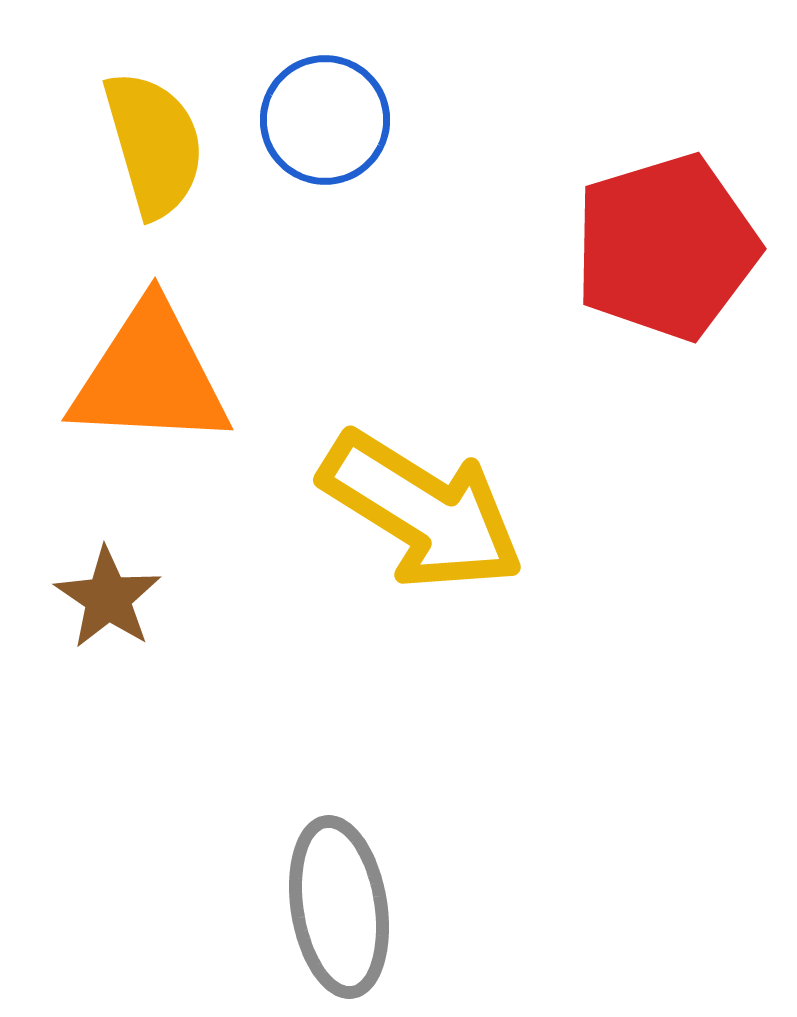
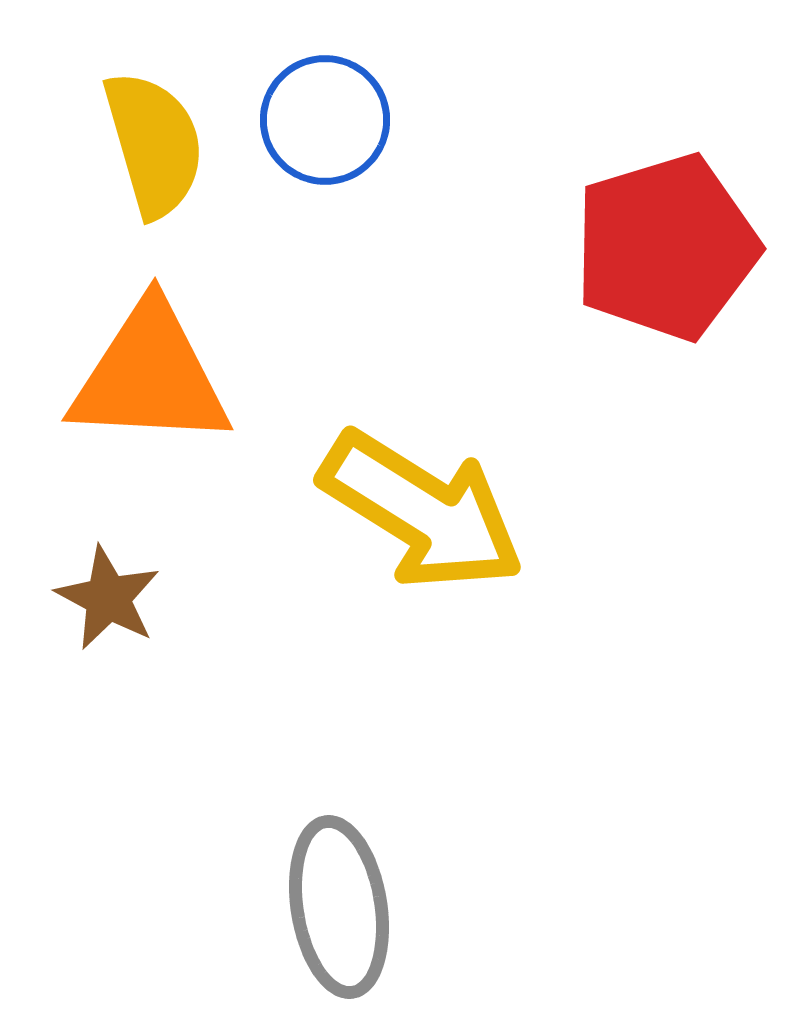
brown star: rotated 6 degrees counterclockwise
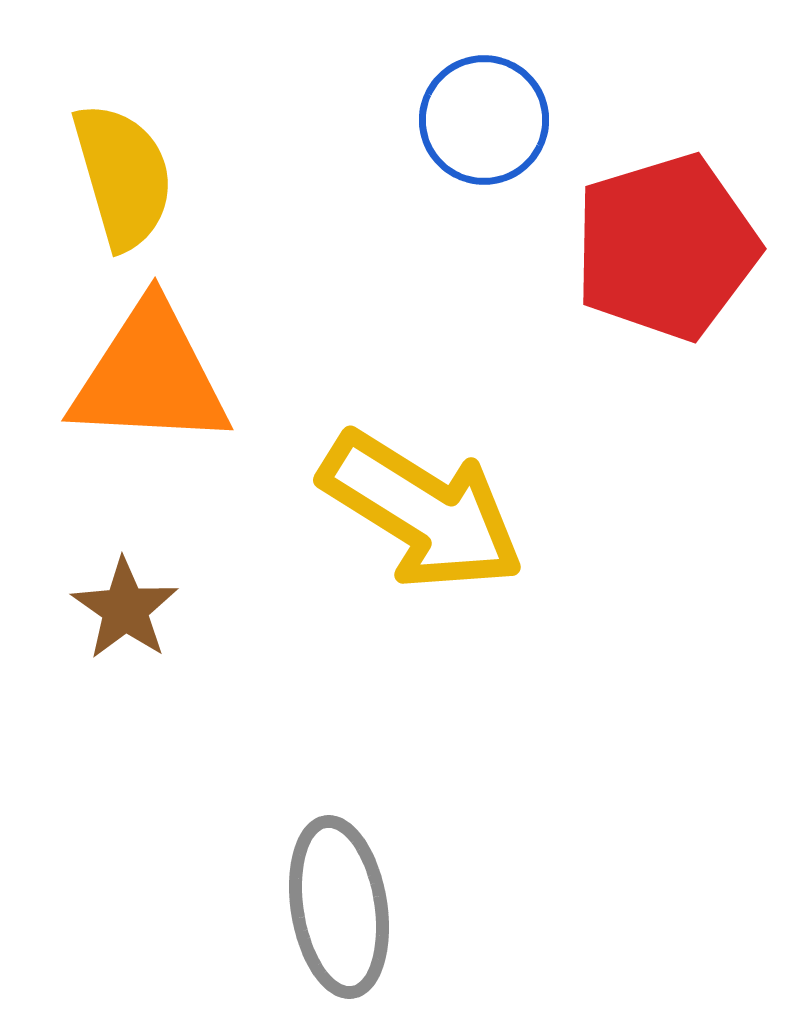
blue circle: moved 159 px right
yellow semicircle: moved 31 px left, 32 px down
brown star: moved 17 px right, 11 px down; rotated 7 degrees clockwise
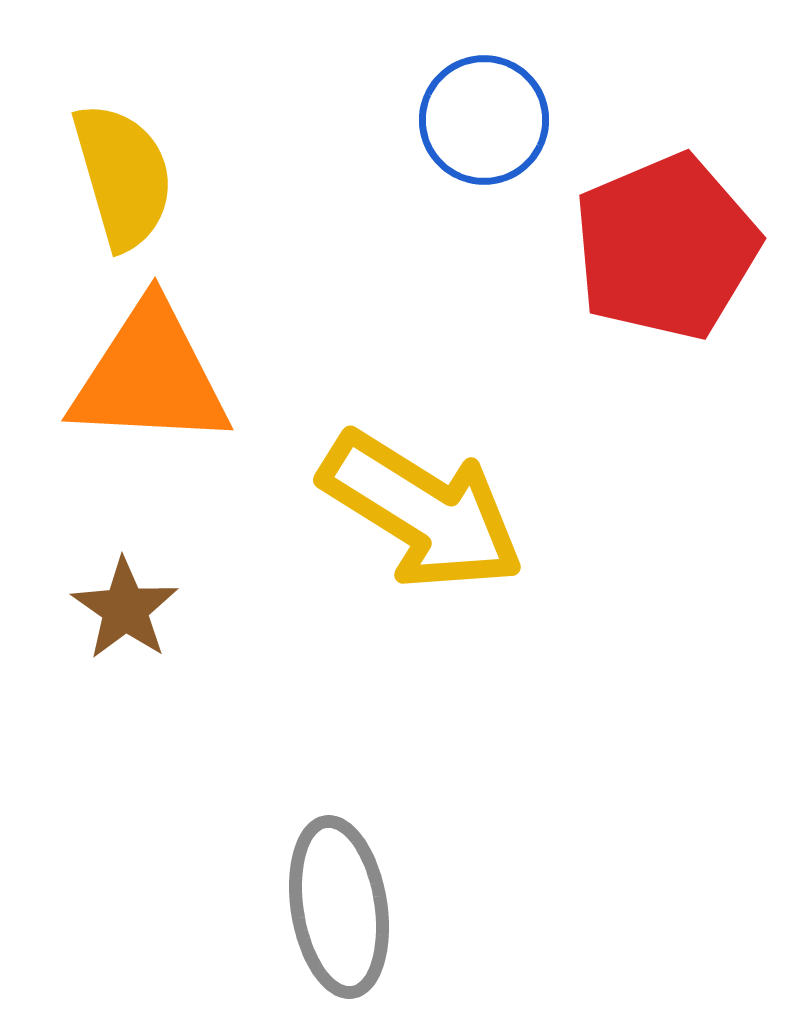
red pentagon: rotated 6 degrees counterclockwise
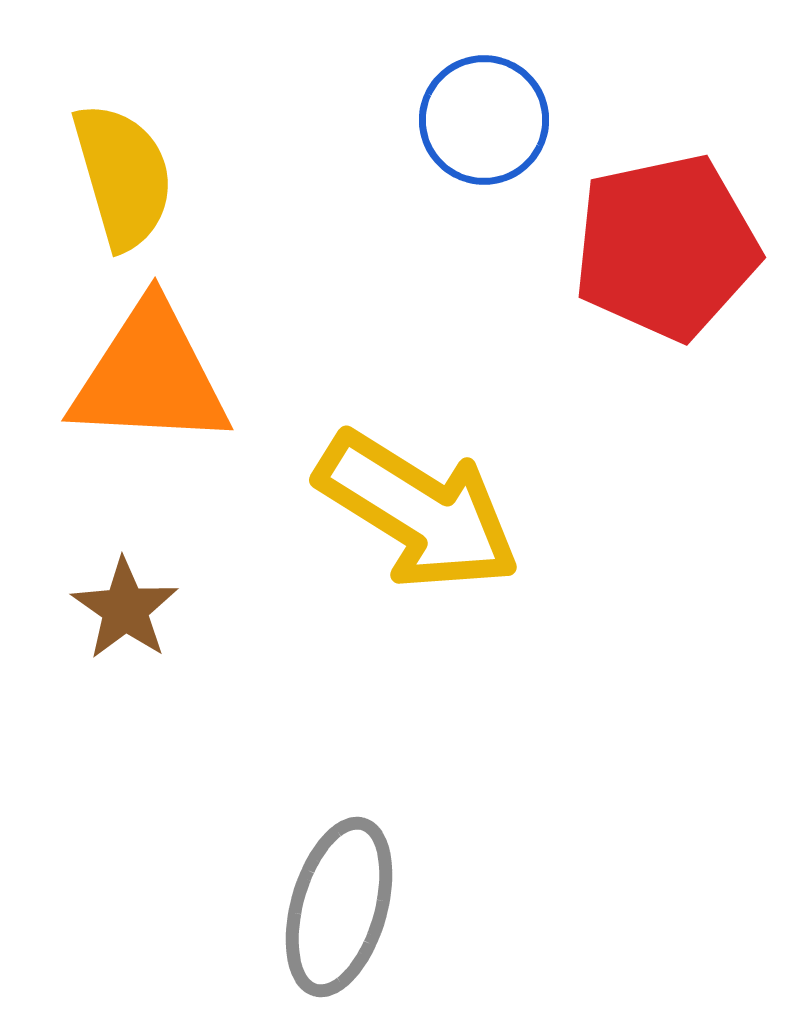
red pentagon: rotated 11 degrees clockwise
yellow arrow: moved 4 px left
gray ellipse: rotated 25 degrees clockwise
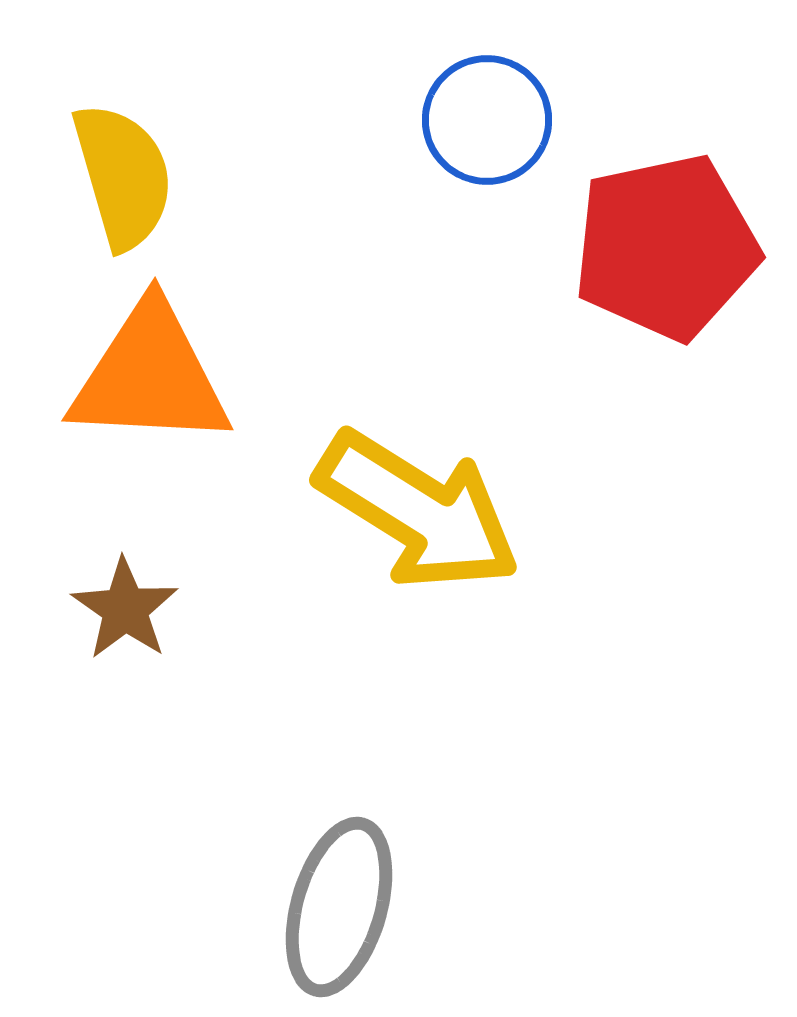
blue circle: moved 3 px right
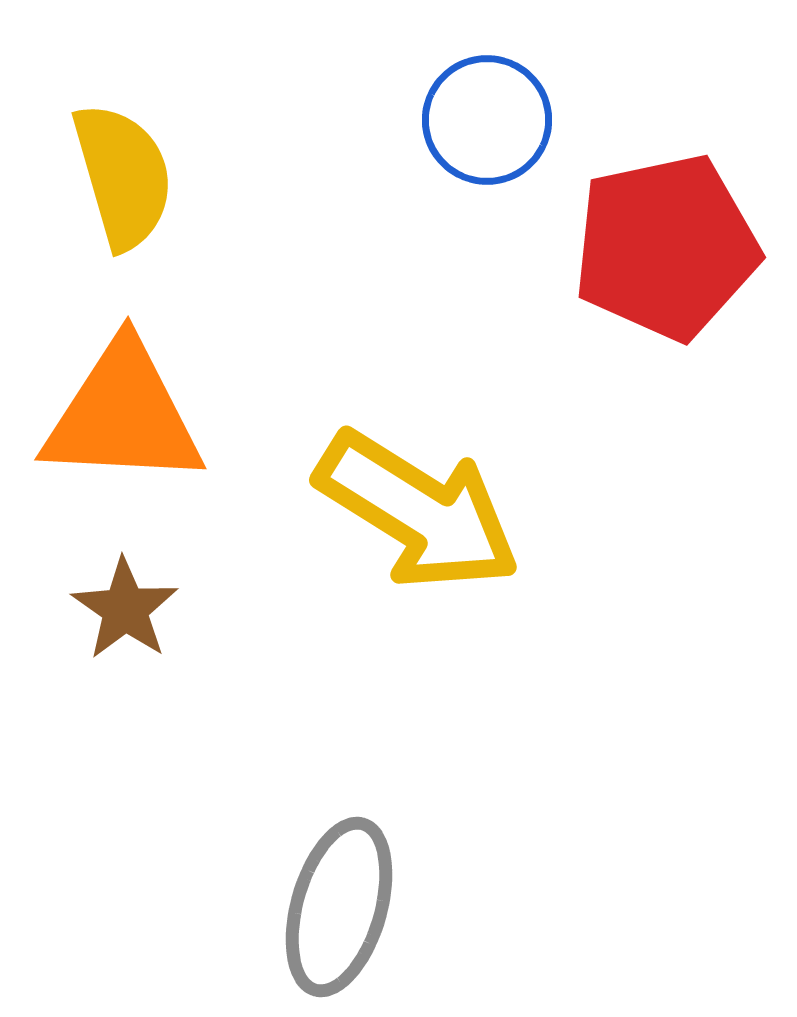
orange triangle: moved 27 px left, 39 px down
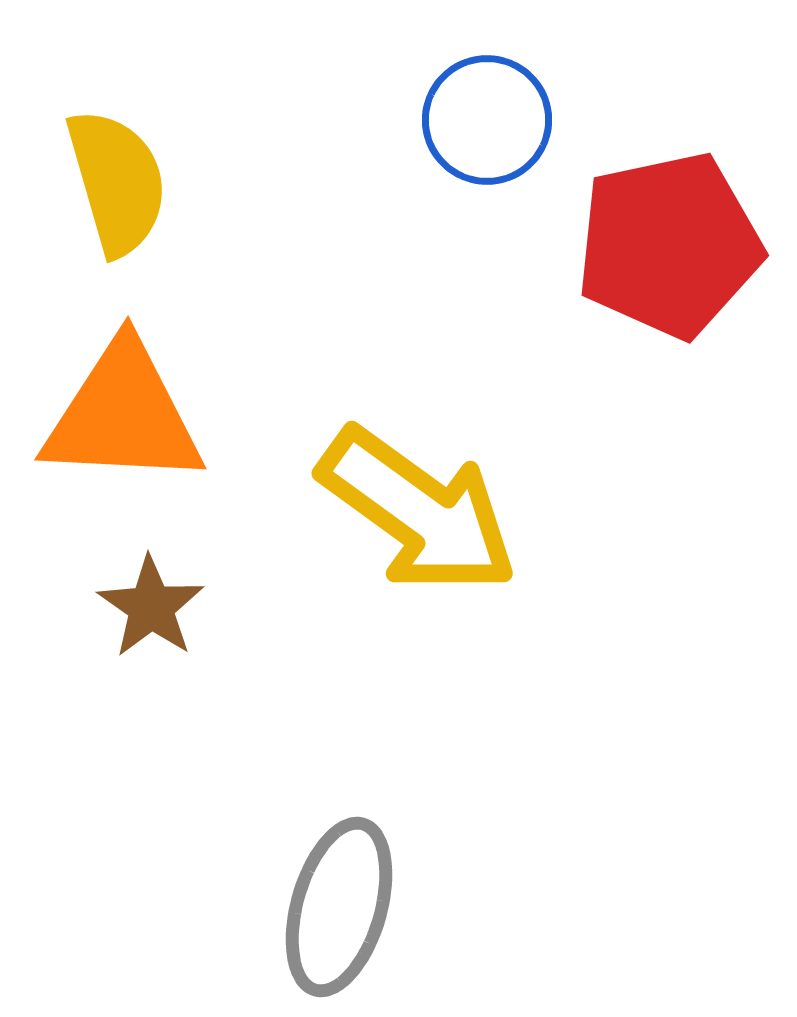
yellow semicircle: moved 6 px left, 6 px down
red pentagon: moved 3 px right, 2 px up
yellow arrow: rotated 4 degrees clockwise
brown star: moved 26 px right, 2 px up
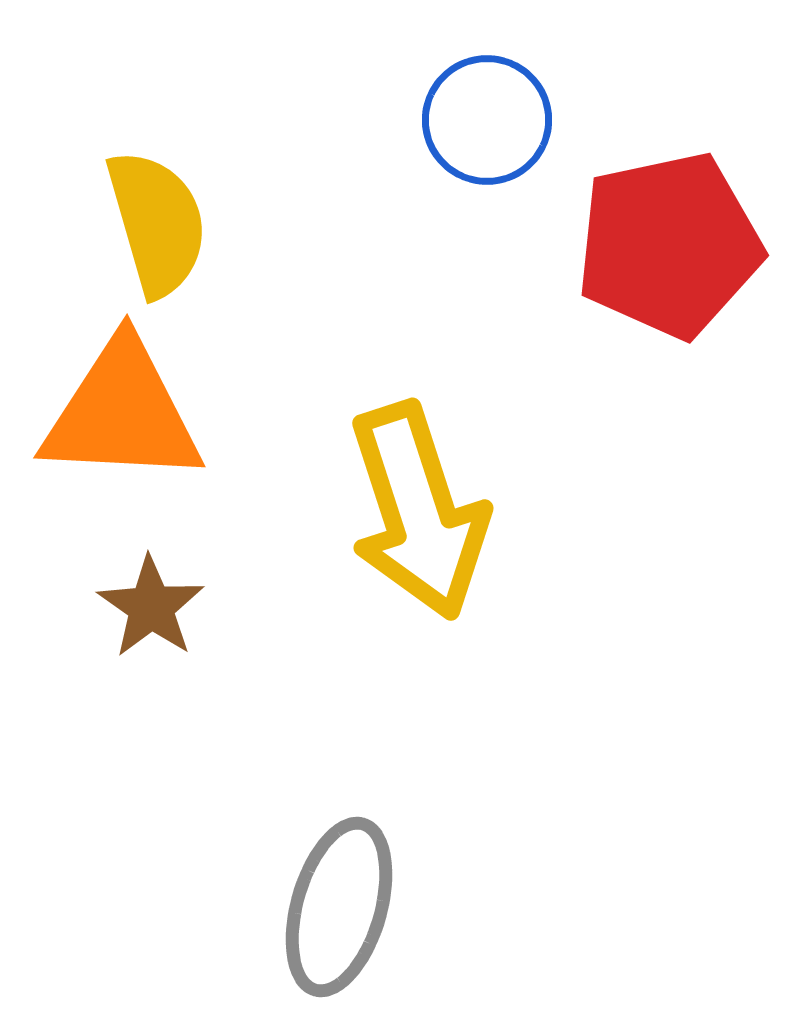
yellow semicircle: moved 40 px right, 41 px down
orange triangle: moved 1 px left, 2 px up
yellow arrow: rotated 36 degrees clockwise
